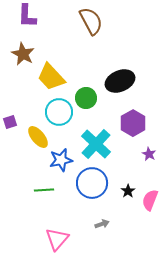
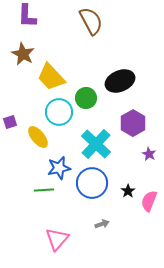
blue star: moved 2 px left, 8 px down
pink semicircle: moved 1 px left, 1 px down
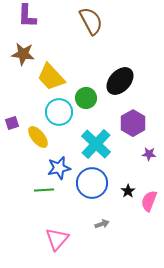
brown star: rotated 20 degrees counterclockwise
black ellipse: rotated 24 degrees counterclockwise
purple square: moved 2 px right, 1 px down
purple star: rotated 24 degrees counterclockwise
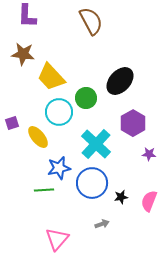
black star: moved 7 px left, 6 px down; rotated 24 degrees clockwise
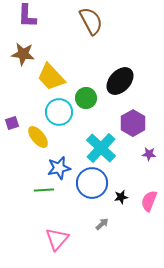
cyan cross: moved 5 px right, 4 px down
gray arrow: rotated 24 degrees counterclockwise
